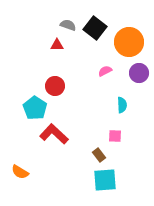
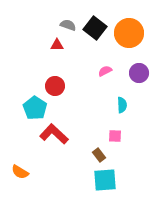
orange circle: moved 9 px up
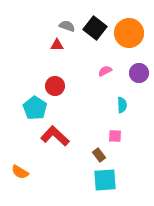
gray semicircle: moved 1 px left, 1 px down
red L-shape: moved 1 px right, 2 px down
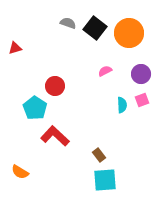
gray semicircle: moved 1 px right, 3 px up
red triangle: moved 42 px left, 3 px down; rotated 16 degrees counterclockwise
purple circle: moved 2 px right, 1 px down
pink square: moved 27 px right, 36 px up; rotated 24 degrees counterclockwise
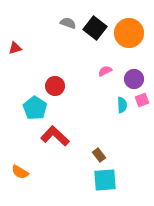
purple circle: moved 7 px left, 5 px down
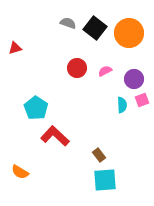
red circle: moved 22 px right, 18 px up
cyan pentagon: moved 1 px right
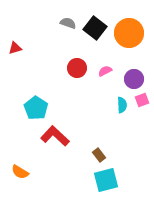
cyan square: moved 1 px right; rotated 10 degrees counterclockwise
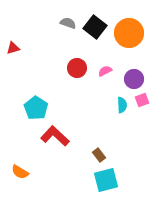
black square: moved 1 px up
red triangle: moved 2 px left
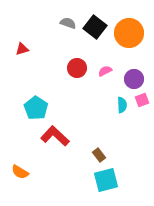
red triangle: moved 9 px right, 1 px down
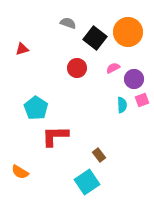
black square: moved 11 px down
orange circle: moved 1 px left, 1 px up
pink semicircle: moved 8 px right, 3 px up
red L-shape: rotated 44 degrees counterclockwise
cyan square: moved 19 px left, 2 px down; rotated 20 degrees counterclockwise
